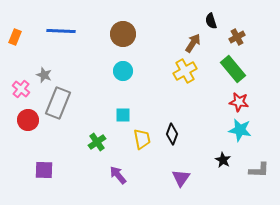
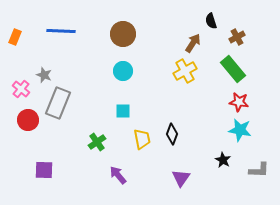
cyan square: moved 4 px up
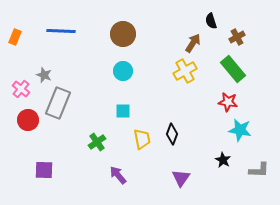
red star: moved 11 px left
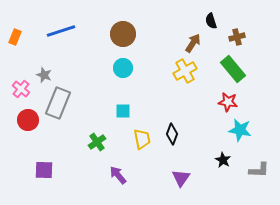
blue line: rotated 20 degrees counterclockwise
brown cross: rotated 14 degrees clockwise
cyan circle: moved 3 px up
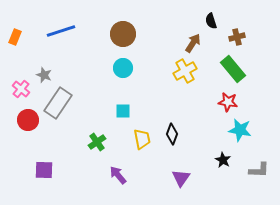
gray rectangle: rotated 12 degrees clockwise
